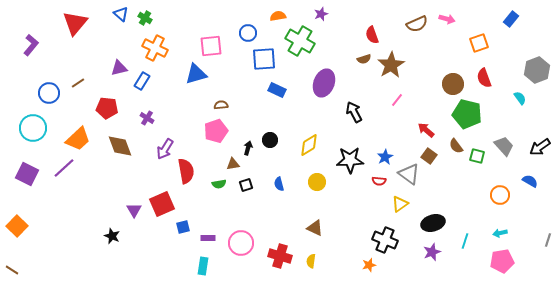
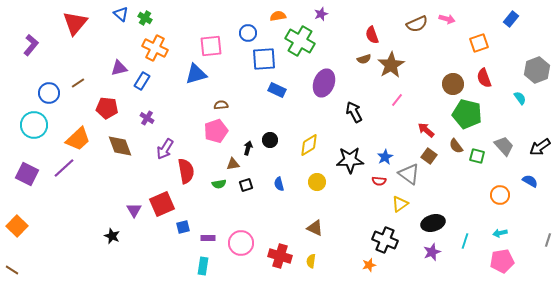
cyan circle at (33, 128): moved 1 px right, 3 px up
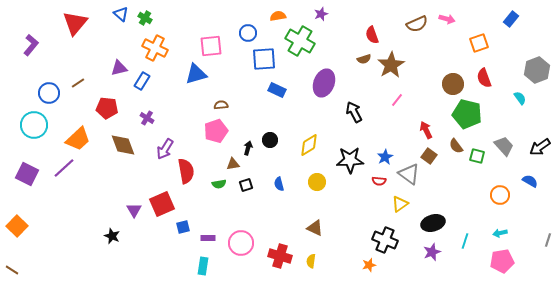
red arrow at (426, 130): rotated 24 degrees clockwise
brown diamond at (120, 146): moved 3 px right, 1 px up
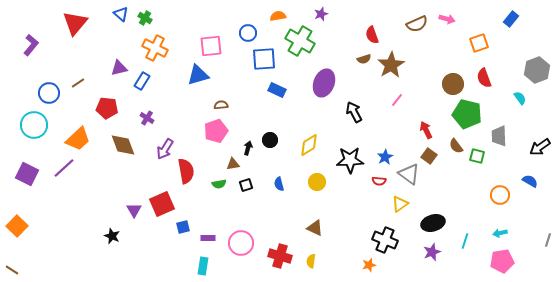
blue triangle at (196, 74): moved 2 px right, 1 px down
gray trapezoid at (504, 146): moved 5 px left, 10 px up; rotated 140 degrees counterclockwise
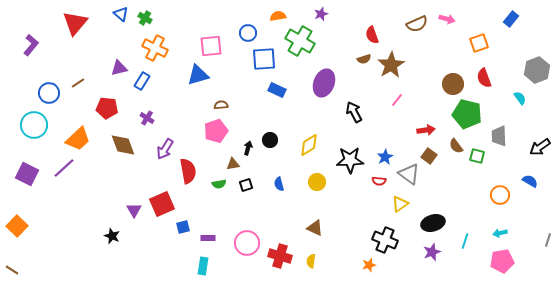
red arrow at (426, 130): rotated 108 degrees clockwise
red semicircle at (186, 171): moved 2 px right
pink circle at (241, 243): moved 6 px right
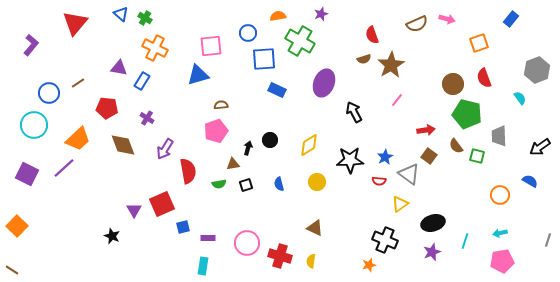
purple triangle at (119, 68): rotated 24 degrees clockwise
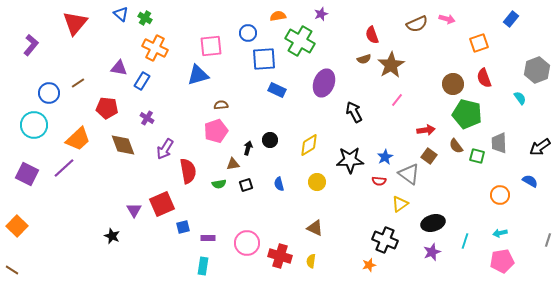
gray trapezoid at (499, 136): moved 7 px down
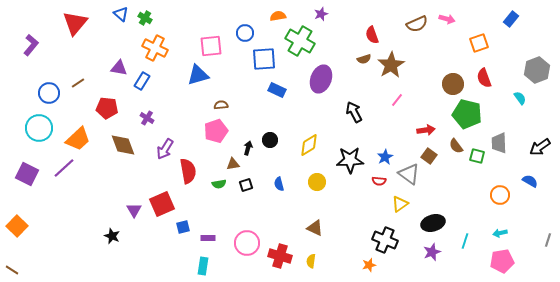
blue circle at (248, 33): moved 3 px left
purple ellipse at (324, 83): moved 3 px left, 4 px up
cyan circle at (34, 125): moved 5 px right, 3 px down
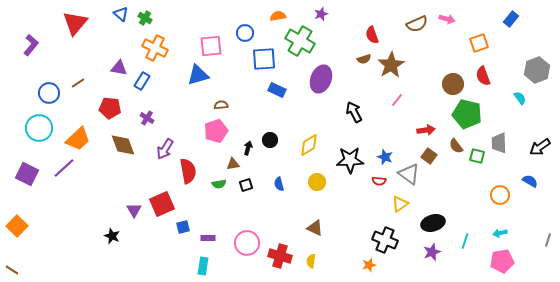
red semicircle at (484, 78): moved 1 px left, 2 px up
red pentagon at (107, 108): moved 3 px right
blue star at (385, 157): rotated 21 degrees counterclockwise
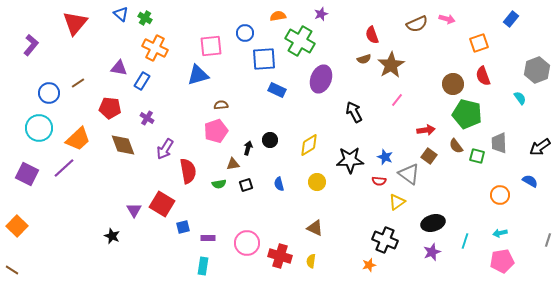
red square at (162, 204): rotated 35 degrees counterclockwise
yellow triangle at (400, 204): moved 3 px left, 2 px up
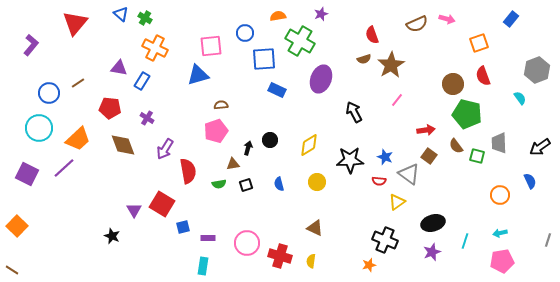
blue semicircle at (530, 181): rotated 35 degrees clockwise
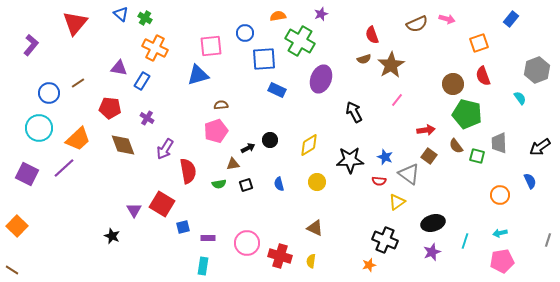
black arrow at (248, 148): rotated 48 degrees clockwise
